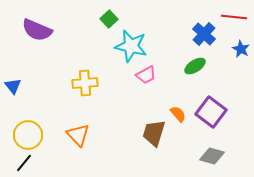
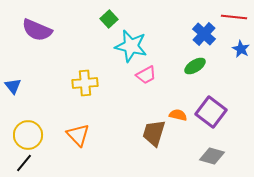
orange semicircle: moved 1 px down; rotated 36 degrees counterclockwise
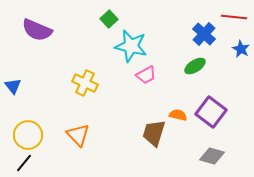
yellow cross: rotated 30 degrees clockwise
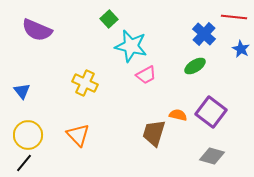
blue triangle: moved 9 px right, 5 px down
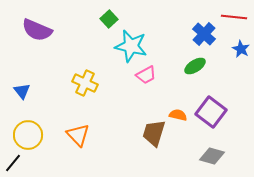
black line: moved 11 px left
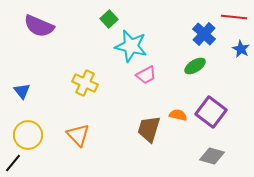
purple semicircle: moved 2 px right, 4 px up
brown trapezoid: moved 5 px left, 4 px up
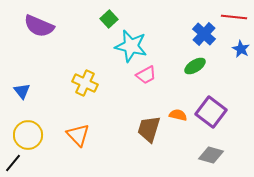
gray diamond: moved 1 px left, 1 px up
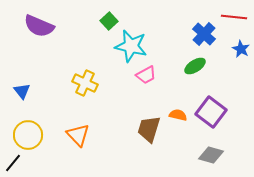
green square: moved 2 px down
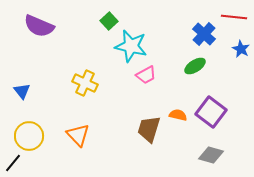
yellow circle: moved 1 px right, 1 px down
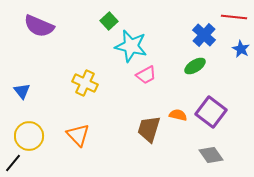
blue cross: moved 1 px down
gray diamond: rotated 40 degrees clockwise
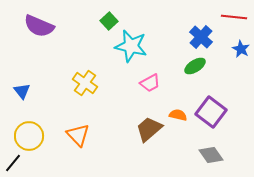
blue cross: moved 3 px left, 2 px down
pink trapezoid: moved 4 px right, 8 px down
yellow cross: rotated 10 degrees clockwise
brown trapezoid: rotated 32 degrees clockwise
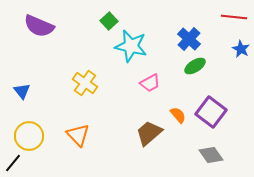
blue cross: moved 12 px left, 2 px down
orange semicircle: rotated 36 degrees clockwise
brown trapezoid: moved 4 px down
